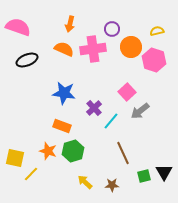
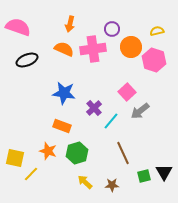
green hexagon: moved 4 px right, 2 px down
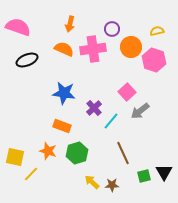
yellow square: moved 1 px up
yellow arrow: moved 7 px right
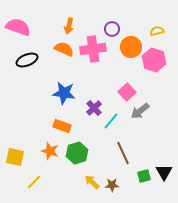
orange arrow: moved 1 px left, 2 px down
orange star: moved 2 px right
yellow line: moved 3 px right, 8 px down
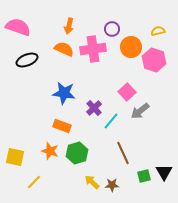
yellow semicircle: moved 1 px right
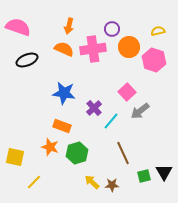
orange circle: moved 2 px left
orange star: moved 4 px up
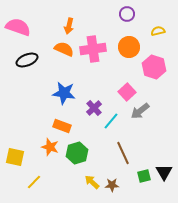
purple circle: moved 15 px right, 15 px up
pink hexagon: moved 7 px down
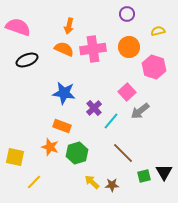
brown line: rotated 20 degrees counterclockwise
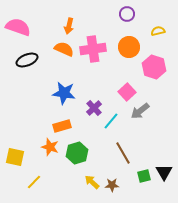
orange rectangle: rotated 36 degrees counterclockwise
brown line: rotated 15 degrees clockwise
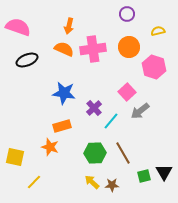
green hexagon: moved 18 px right; rotated 15 degrees clockwise
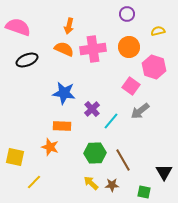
pink square: moved 4 px right, 6 px up; rotated 12 degrees counterclockwise
purple cross: moved 2 px left, 1 px down
orange rectangle: rotated 18 degrees clockwise
brown line: moved 7 px down
green square: moved 16 px down; rotated 24 degrees clockwise
yellow arrow: moved 1 px left, 1 px down
